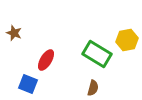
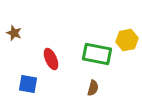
green rectangle: rotated 20 degrees counterclockwise
red ellipse: moved 5 px right, 1 px up; rotated 55 degrees counterclockwise
blue square: rotated 12 degrees counterclockwise
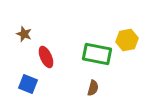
brown star: moved 10 px right, 1 px down
red ellipse: moved 5 px left, 2 px up
blue square: rotated 12 degrees clockwise
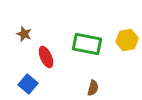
green rectangle: moved 10 px left, 10 px up
blue square: rotated 18 degrees clockwise
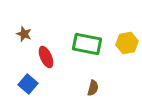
yellow hexagon: moved 3 px down
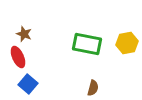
red ellipse: moved 28 px left
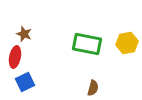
red ellipse: moved 3 px left; rotated 35 degrees clockwise
blue square: moved 3 px left, 2 px up; rotated 24 degrees clockwise
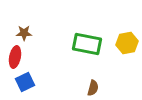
brown star: moved 1 px up; rotated 21 degrees counterclockwise
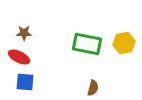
yellow hexagon: moved 3 px left
red ellipse: moved 4 px right; rotated 75 degrees counterclockwise
blue square: rotated 30 degrees clockwise
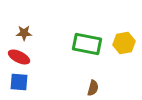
blue square: moved 6 px left
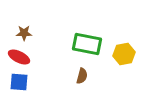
yellow hexagon: moved 11 px down
brown semicircle: moved 11 px left, 12 px up
